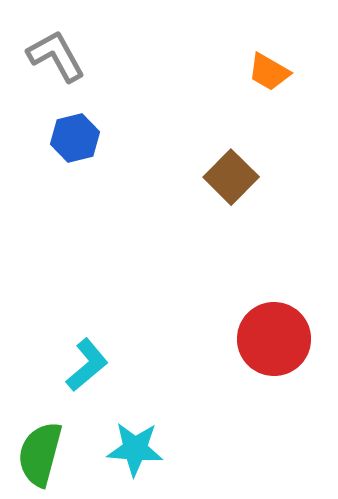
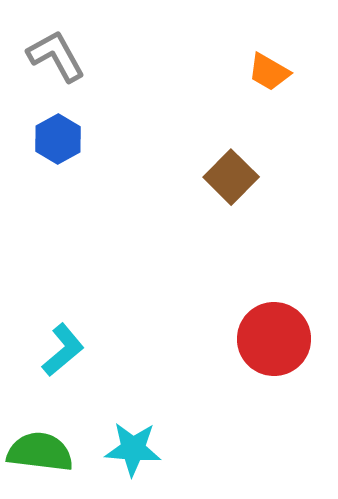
blue hexagon: moved 17 px left, 1 px down; rotated 15 degrees counterclockwise
cyan L-shape: moved 24 px left, 15 px up
cyan star: moved 2 px left
green semicircle: moved 2 px up; rotated 82 degrees clockwise
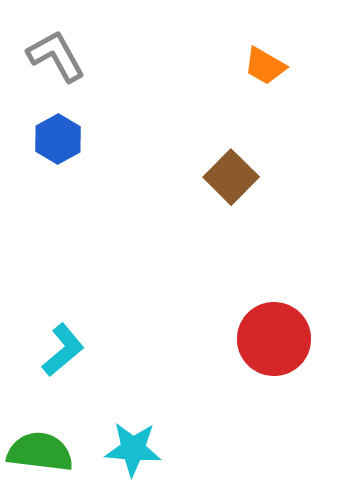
orange trapezoid: moved 4 px left, 6 px up
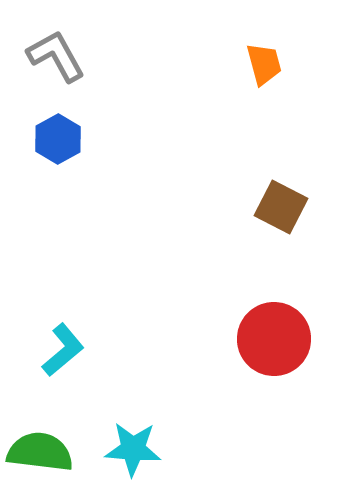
orange trapezoid: moved 1 px left, 2 px up; rotated 135 degrees counterclockwise
brown square: moved 50 px right, 30 px down; rotated 18 degrees counterclockwise
